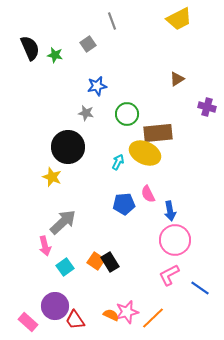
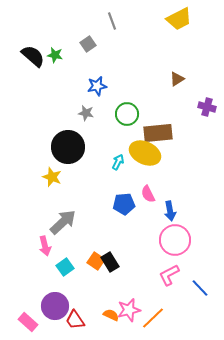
black semicircle: moved 3 px right, 8 px down; rotated 25 degrees counterclockwise
blue line: rotated 12 degrees clockwise
pink star: moved 2 px right, 2 px up
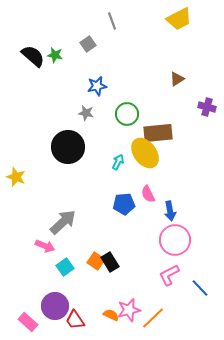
yellow ellipse: rotated 28 degrees clockwise
yellow star: moved 36 px left
pink arrow: rotated 54 degrees counterclockwise
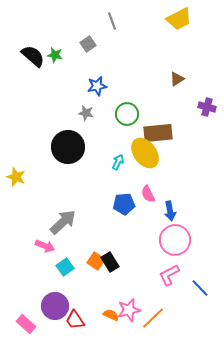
pink rectangle: moved 2 px left, 2 px down
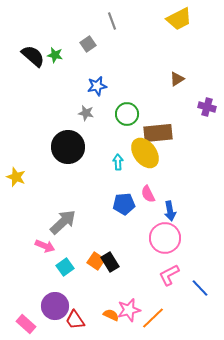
cyan arrow: rotated 28 degrees counterclockwise
pink circle: moved 10 px left, 2 px up
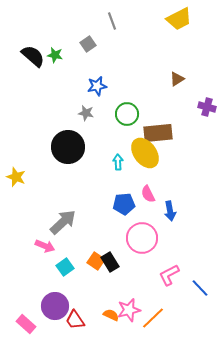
pink circle: moved 23 px left
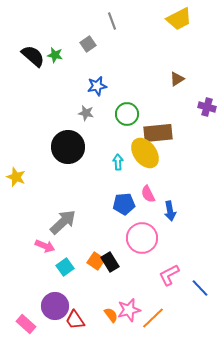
orange semicircle: rotated 28 degrees clockwise
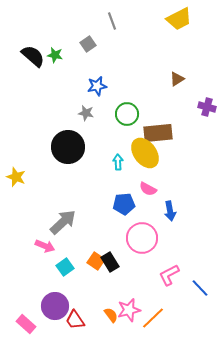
pink semicircle: moved 5 px up; rotated 36 degrees counterclockwise
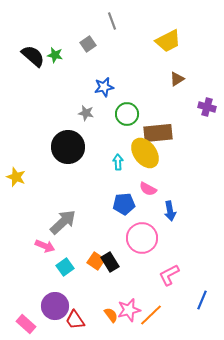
yellow trapezoid: moved 11 px left, 22 px down
blue star: moved 7 px right, 1 px down
blue line: moved 2 px right, 12 px down; rotated 66 degrees clockwise
orange line: moved 2 px left, 3 px up
